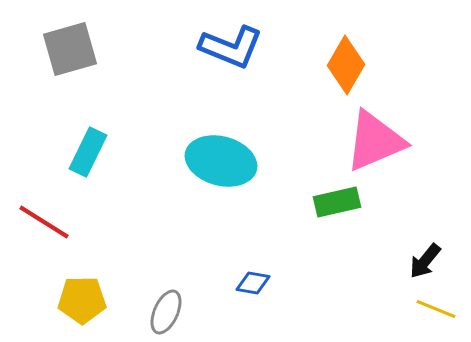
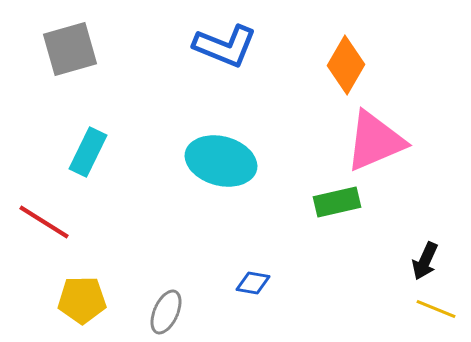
blue L-shape: moved 6 px left, 1 px up
black arrow: rotated 15 degrees counterclockwise
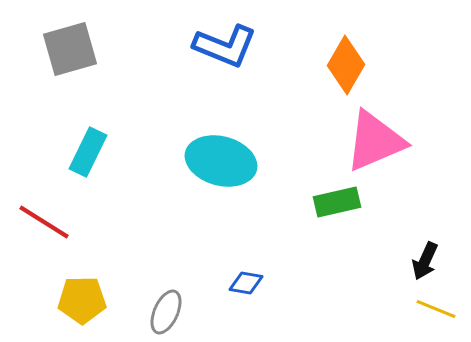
blue diamond: moved 7 px left
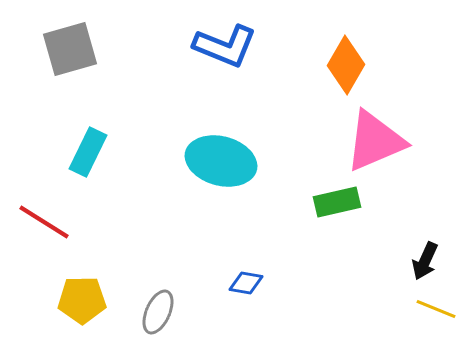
gray ellipse: moved 8 px left
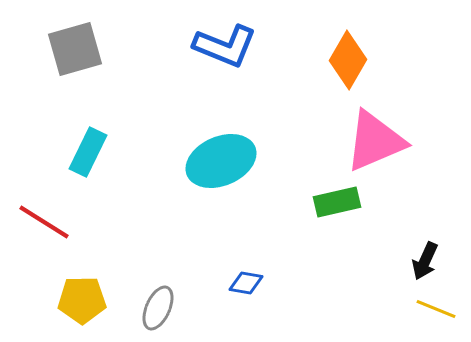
gray square: moved 5 px right
orange diamond: moved 2 px right, 5 px up
cyan ellipse: rotated 38 degrees counterclockwise
gray ellipse: moved 4 px up
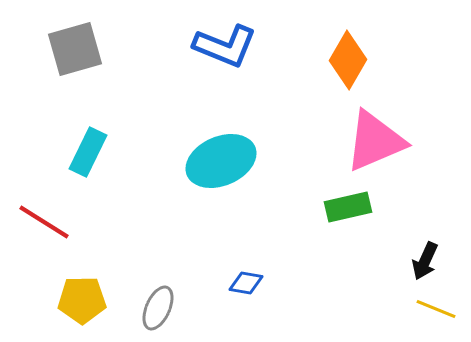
green rectangle: moved 11 px right, 5 px down
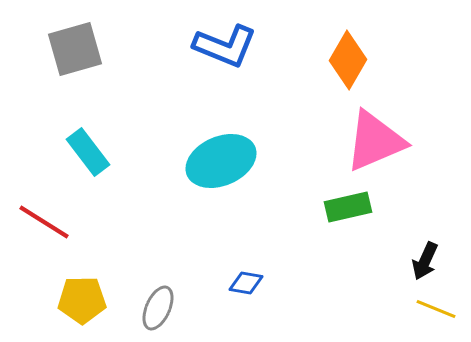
cyan rectangle: rotated 63 degrees counterclockwise
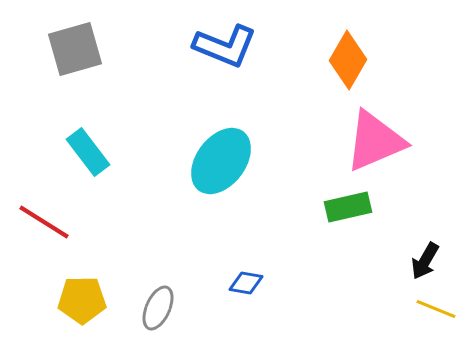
cyan ellipse: rotated 30 degrees counterclockwise
black arrow: rotated 6 degrees clockwise
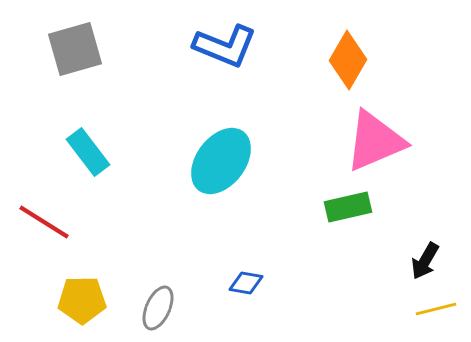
yellow line: rotated 36 degrees counterclockwise
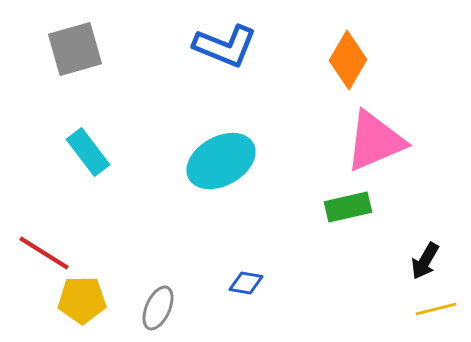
cyan ellipse: rotated 24 degrees clockwise
red line: moved 31 px down
